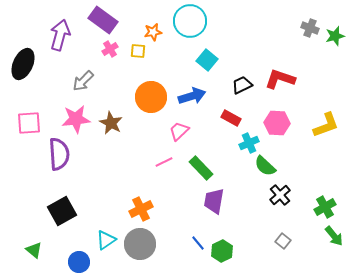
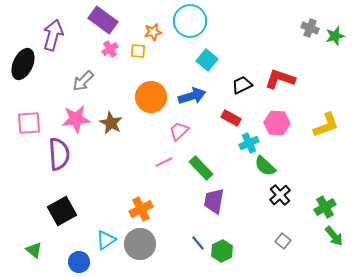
purple arrow: moved 7 px left
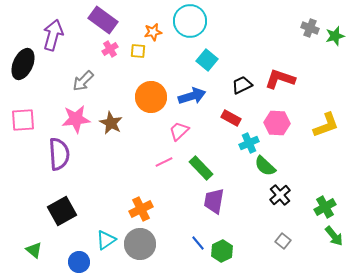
pink square: moved 6 px left, 3 px up
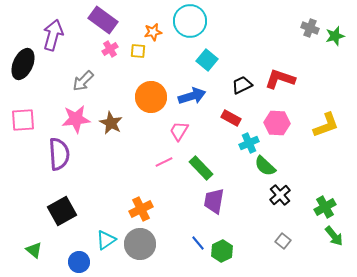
pink trapezoid: rotated 15 degrees counterclockwise
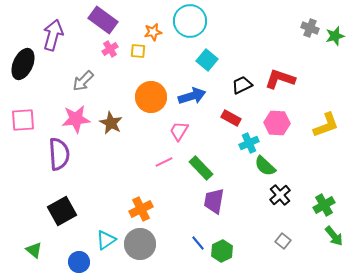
green cross: moved 1 px left, 2 px up
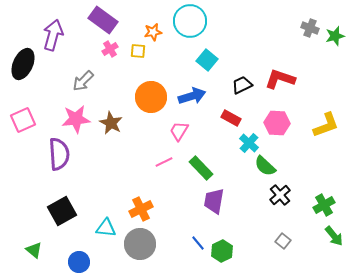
pink square: rotated 20 degrees counterclockwise
cyan cross: rotated 24 degrees counterclockwise
cyan triangle: moved 12 px up; rotated 40 degrees clockwise
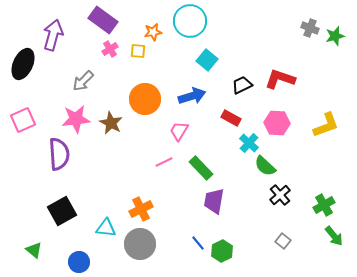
orange circle: moved 6 px left, 2 px down
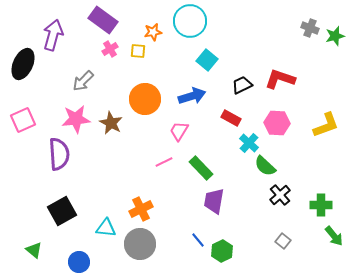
green cross: moved 3 px left; rotated 30 degrees clockwise
blue line: moved 3 px up
